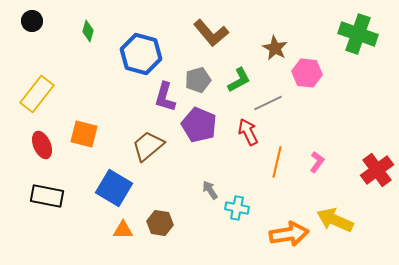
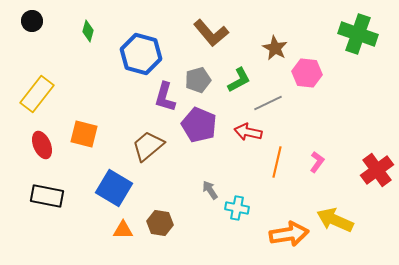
red arrow: rotated 52 degrees counterclockwise
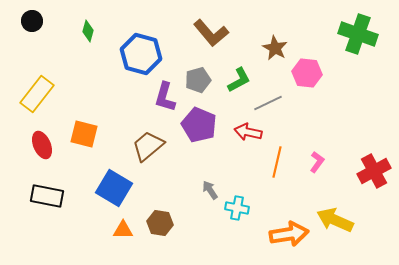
red cross: moved 3 px left, 1 px down; rotated 8 degrees clockwise
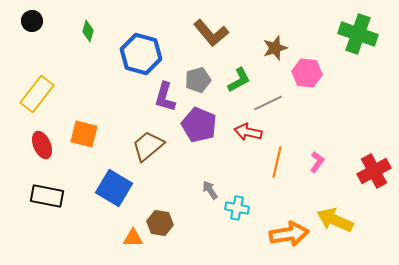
brown star: rotated 25 degrees clockwise
orange triangle: moved 10 px right, 8 px down
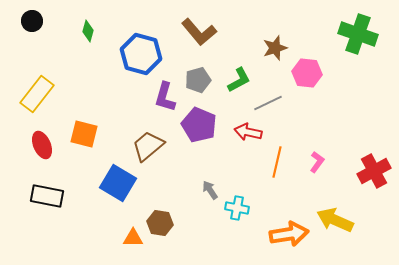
brown L-shape: moved 12 px left, 1 px up
blue square: moved 4 px right, 5 px up
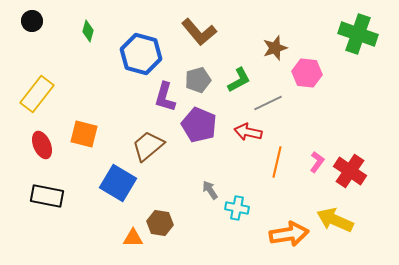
red cross: moved 24 px left; rotated 28 degrees counterclockwise
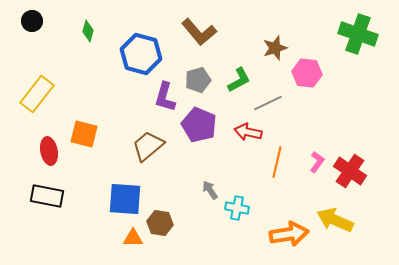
red ellipse: moved 7 px right, 6 px down; rotated 12 degrees clockwise
blue square: moved 7 px right, 16 px down; rotated 27 degrees counterclockwise
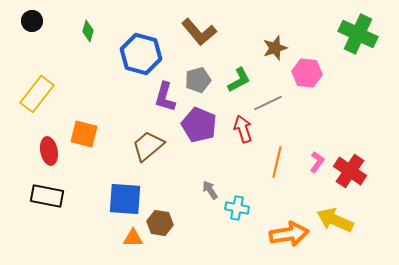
green cross: rotated 6 degrees clockwise
red arrow: moved 5 px left, 3 px up; rotated 60 degrees clockwise
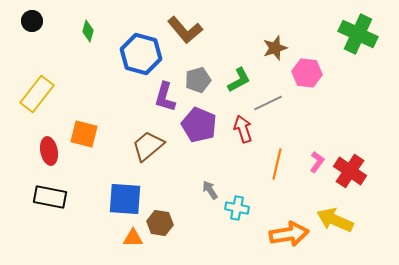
brown L-shape: moved 14 px left, 2 px up
orange line: moved 2 px down
black rectangle: moved 3 px right, 1 px down
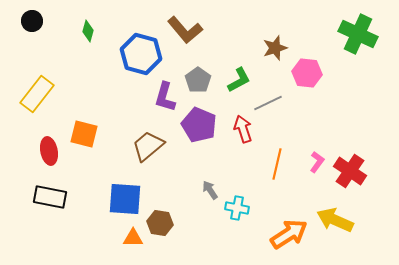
gray pentagon: rotated 20 degrees counterclockwise
orange arrow: rotated 24 degrees counterclockwise
